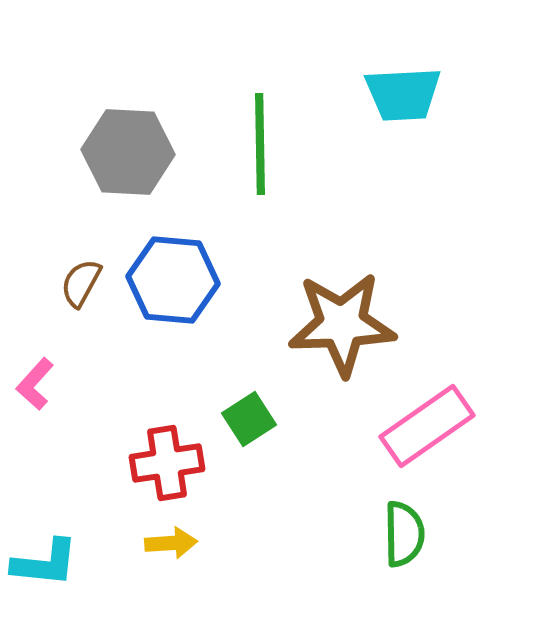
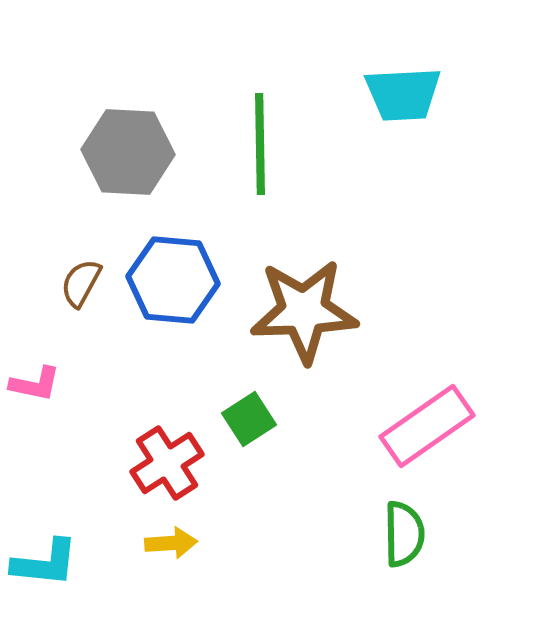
brown star: moved 38 px left, 13 px up
pink L-shape: rotated 120 degrees counterclockwise
red cross: rotated 24 degrees counterclockwise
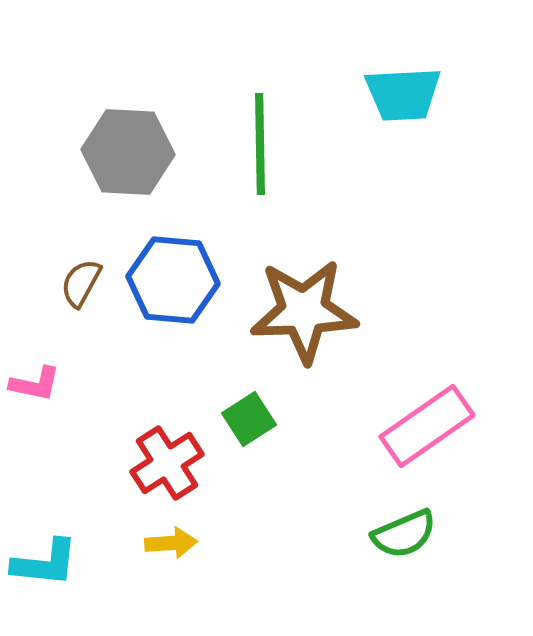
green semicircle: rotated 68 degrees clockwise
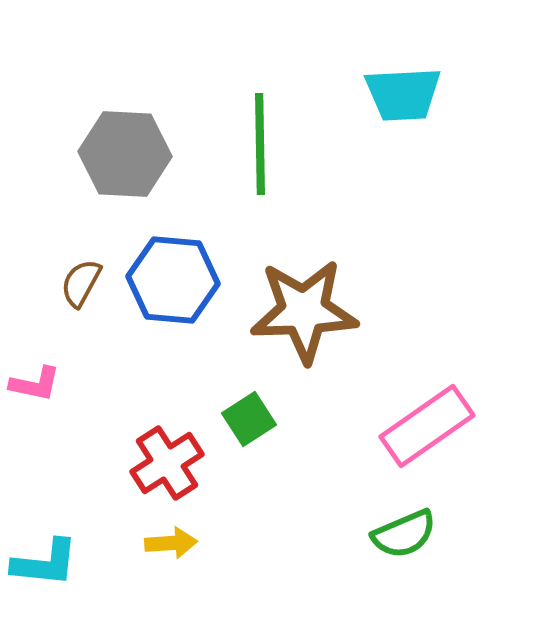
gray hexagon: moved 3 px left, 2 px down
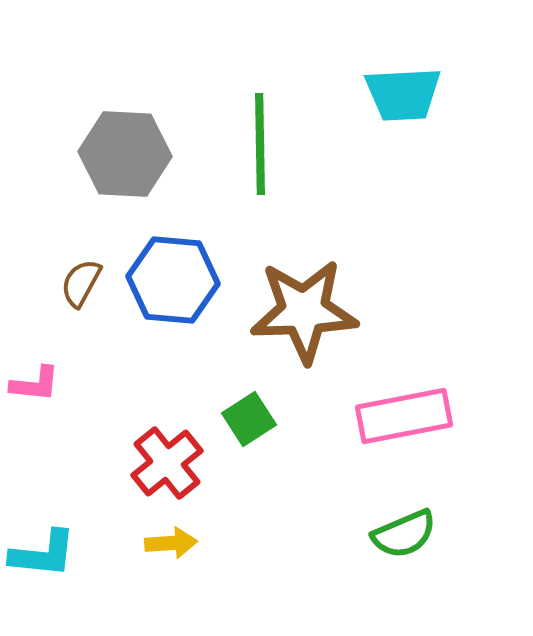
pink L-shape: rotated 6 degrees counterclockwise
pink rectangle: moved 23 px left, 10 px up; rotated 24 degrees clockwise
red cross: rotated 6 degrees counterclockwise
cyan L-shape: moved 2 px left, 9 px up
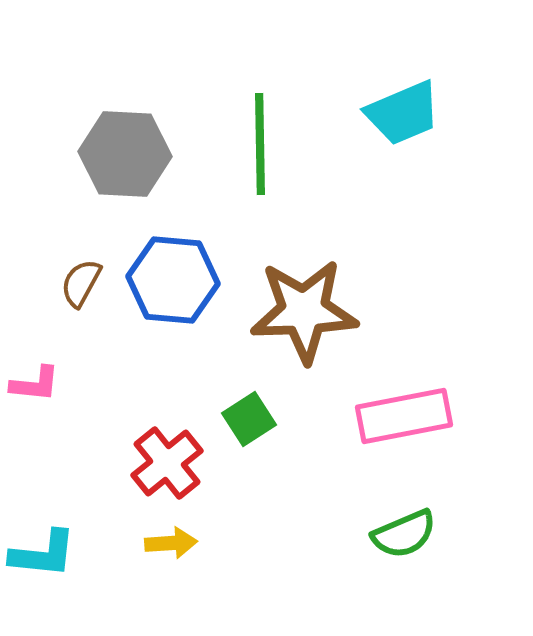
cyan trapezoid: moved 19 px down; rotated 20 degrees counterclockwise
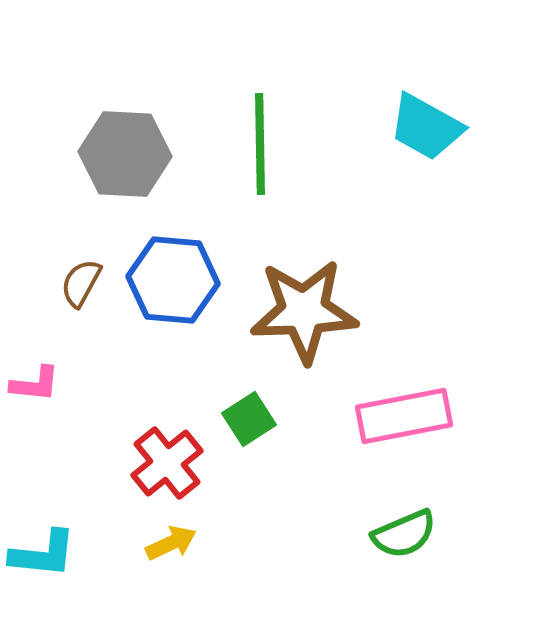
cyan trapezoid: moved 23 px right, 14 px down; rotated 52 degrees clockwise
yellow arrow: rotated 21 degrees counterclockwise
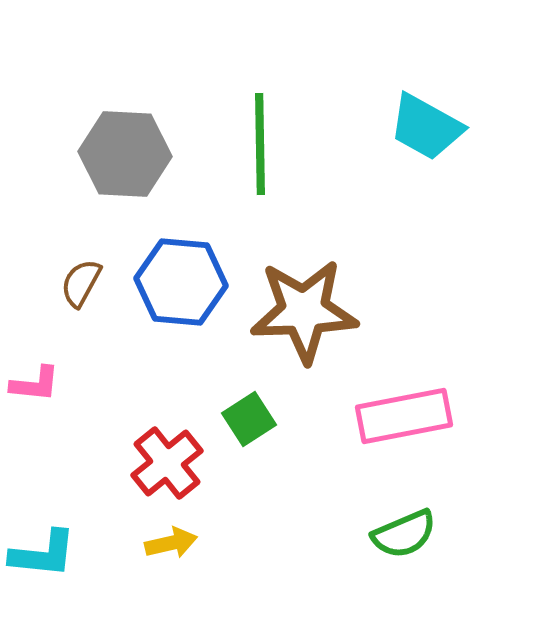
blue hexagon: moved 8 px right, 2 px down
yellow arrow: rotated 12 degrees clockwise
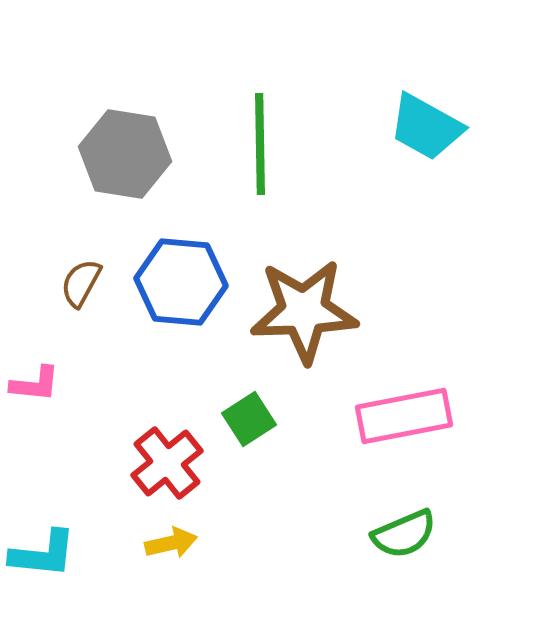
gray hexagon: rotated 6 degrees clockwise
